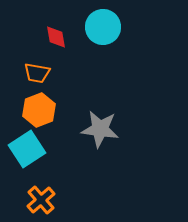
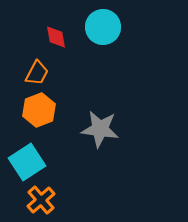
orange trapezoid: rotated 72 degrees counterclockwise
cyan square: moved 13 px down
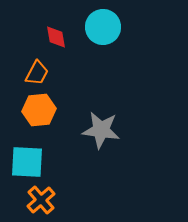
orange hexagon: rotated 16 degrees clockwise
gray star: moved 1 px right, 1 px down
cyan square: rotated 36 degrees clockwise
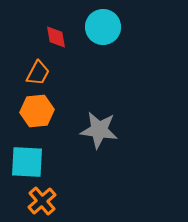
orange trapezoid: moved 1 px right
orange hexagon: moved 2 px left, 1 px down
gray star: moved 2 px left
orange cross: moved 1 px right, 1 px down
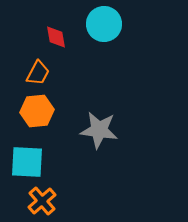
cyan circle: moved 1 px right, 3 px up
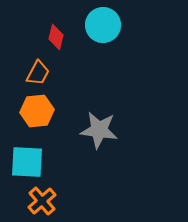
cyan circle: moved 1 px left, 1 px down
red diamond: rotated 25 degrees clockwise
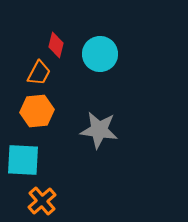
cyan circle: moved 3 px left, 29 px down
red diamond: moved 8 px down
orange trapezoid: moved 1 px right
cyan square: moved 4 px left, 2 px up
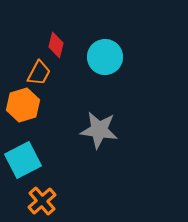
cyan circle: moved 5 px right, 3 px down
orange hexagon: moved 14 px left, 6 px up; rotated 12 degrees counterclockwise
cyan square: rotated 30 degrees counterclockwise
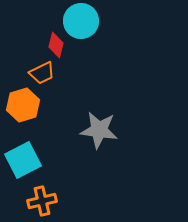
cyan circle: moved 24 px left, 36 px up
orange trapezoid: moved 3 px right; rotated 36 degrees clockwise
orange cross: rotated 28 degrees clockwise
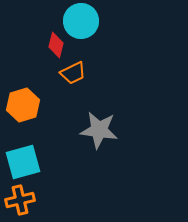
orange trapezoid: moved 31 px right
cyan square: moved 2 px down; rotated 12 degrees clockwise
orange cross: moved 22 px left, 1 px up
